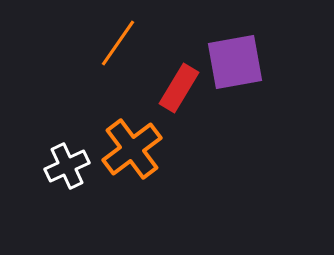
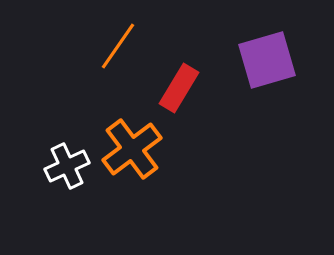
orange line: moved 3 px down
purple square: moved 32 px right, 2 px up; rotated 6 degrees counterclockwise
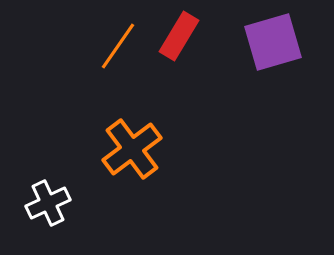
purple square: moved 6 px right, 18 px up
red rectangle: moved 52 px up
white cross: moved 19 px left, 37 px down
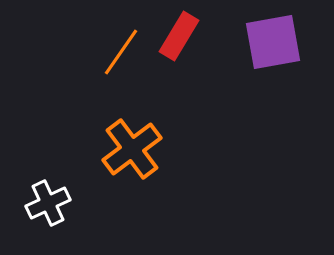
purple square: rotated 6 degrees clockwise
orange line: moved 3 px right, 6 px down
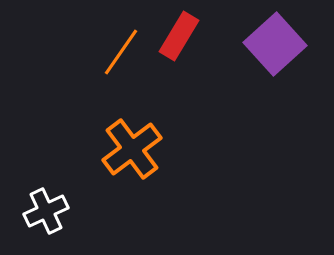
purple square: moved 2 px right, 2 px down; rotated 32 degrees counterclockwise
white cross: moved 2 px left, 8 px down
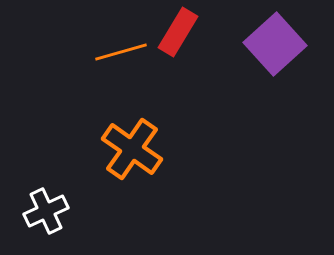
red rectangle: moved 1 px left, 4 px up
orange line: rotated 39 degrees clockwise
orange cross: rotated 18 degrees counterclockwise
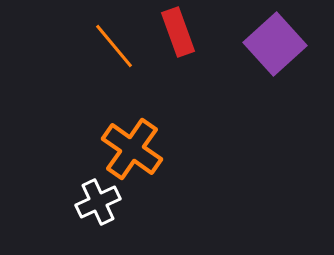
red rectangle: rotated 51 degrees counterclockwise
orange line: moved 7 px left, 6 px up; rotated 66 degrees clockwise
white cross: moved 52 px right, 9 px up
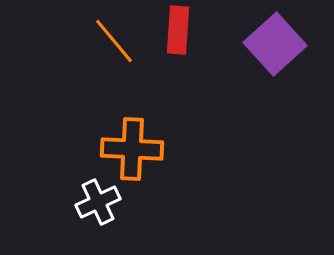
red rectangle: moved 2 px up; rotated 24 degrees clockwise
orange line: moved 5 px up
orange cross: rotated 32 degrees counterclockwise
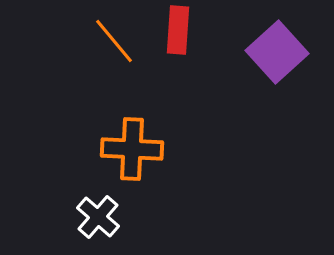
purple square: moved 2 px right, 8 px down
white cross: moved 15 px down; rotated 24 degrees counterclockwise
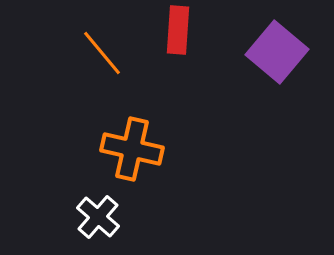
orange line: moved 12 px left, 12 px down
purple square: rotated 8 degrees counterclockwise
orange cross: rotated 10 degrees clockwise
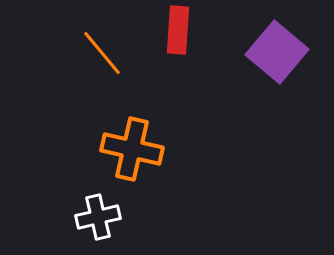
white cross: rotated 36 degrees clockwise
